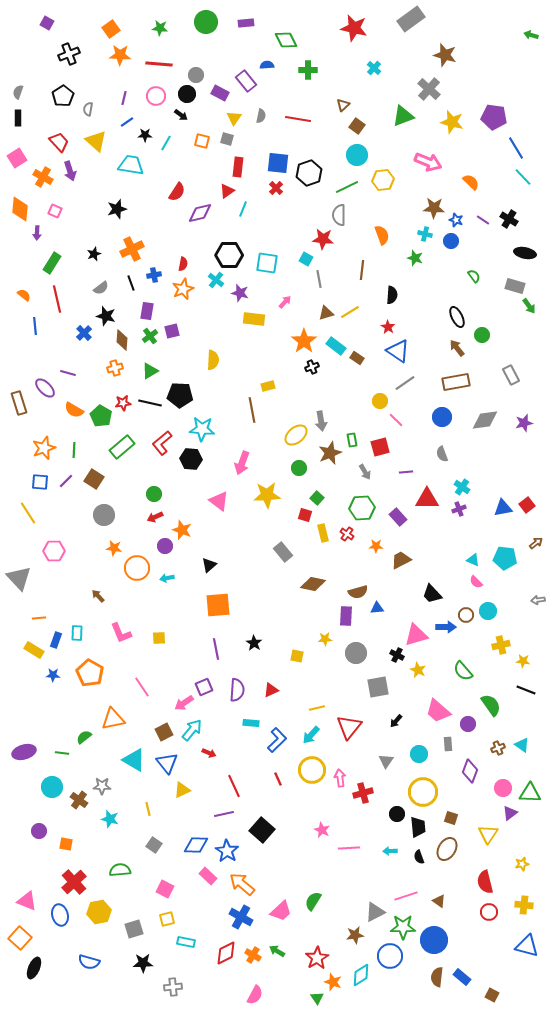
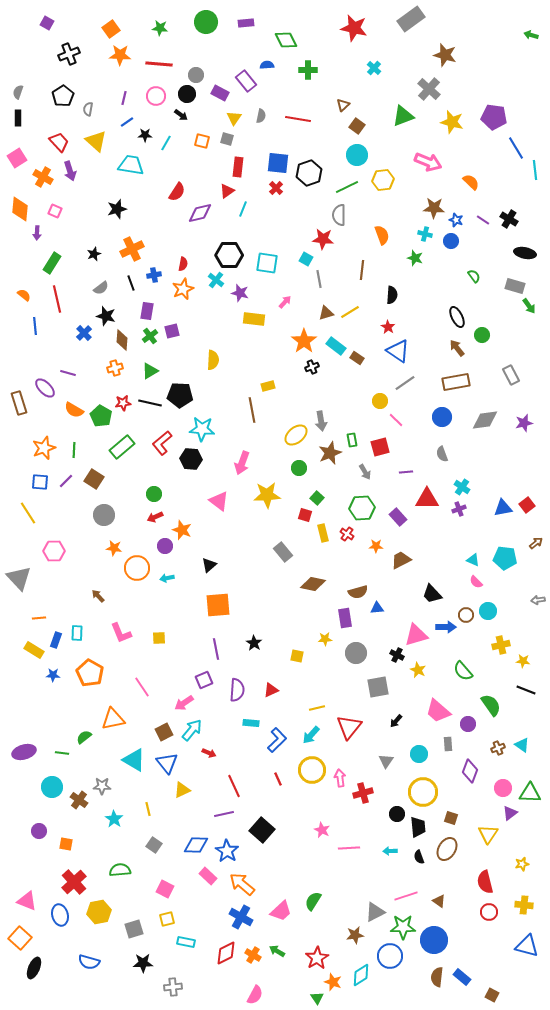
cyan line at (523, 177): moved 12 px right, 7 px up; rotated 36 degrees clockwise
purple rectangle at (346, 616): moved 1 px left, 2 px down; rotated 12 degrees counterclockwise
purple square at (204, 687): moved 7 px up
cyan star at (110, 819): moved 4 px right; rotated 18 degrees clockwise
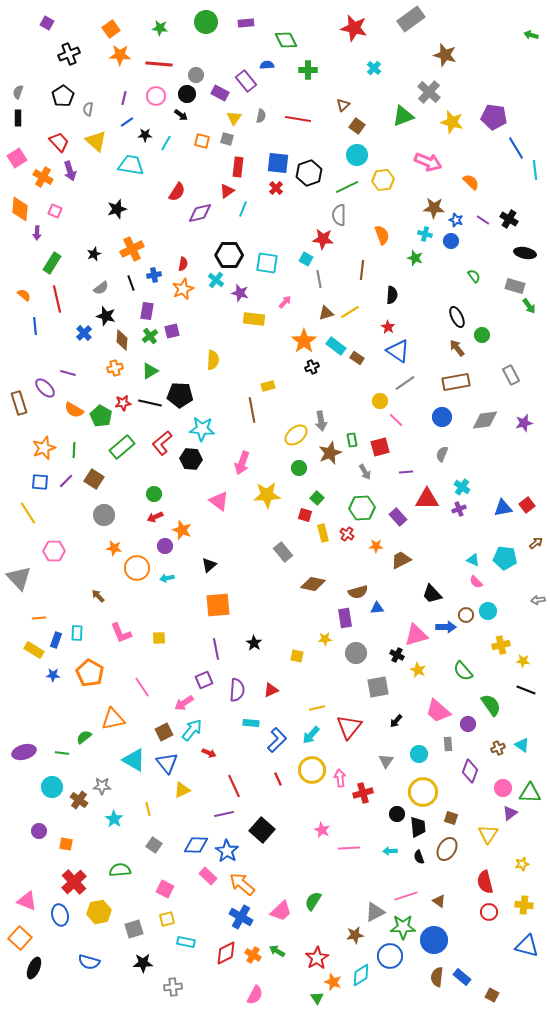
gray cross at (429, 89): moved 3 px down
gray semicircle at (442, 454): rotated 42 degrees clockwise
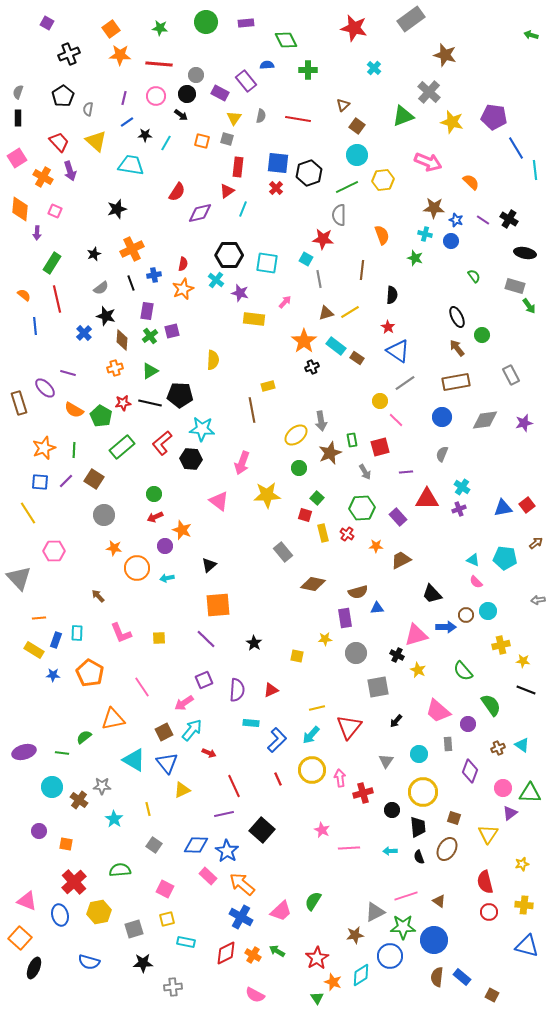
purple line at (216, 649): moved 10 px left, 10 px up; rotated 35 degrees counterclockwise
black circle at (397, 814): moved 5 px left, 4 px up
brown square at (451, 818): moved 3 px right
pink semicircle at (255, 995): rotated 90 degrees clockwise
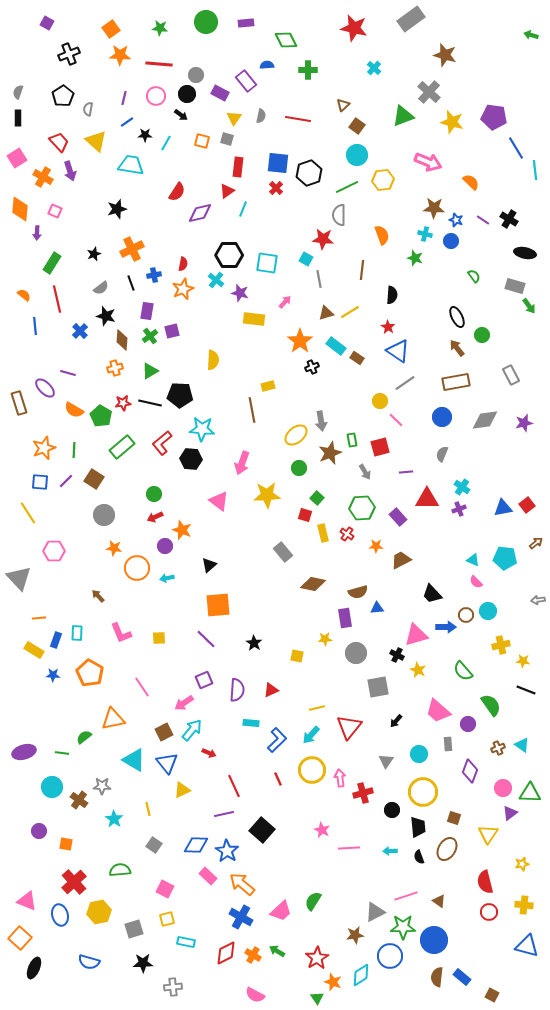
blue cross at (84, 333): moved 4 px left, 2 px up
orange star at (304, 341): moved 4 px left
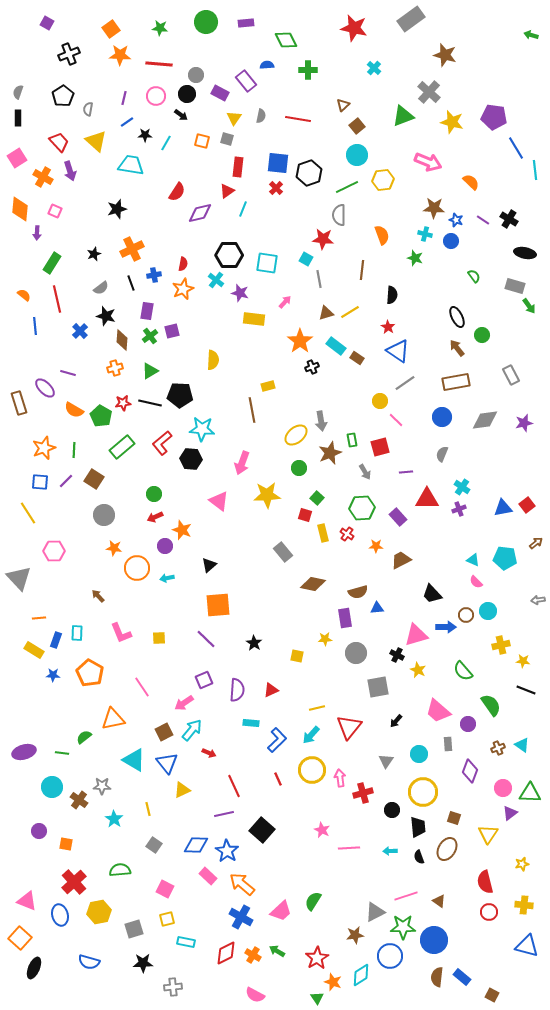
brown square at (357, 126): rotated 14 degrees clockwise
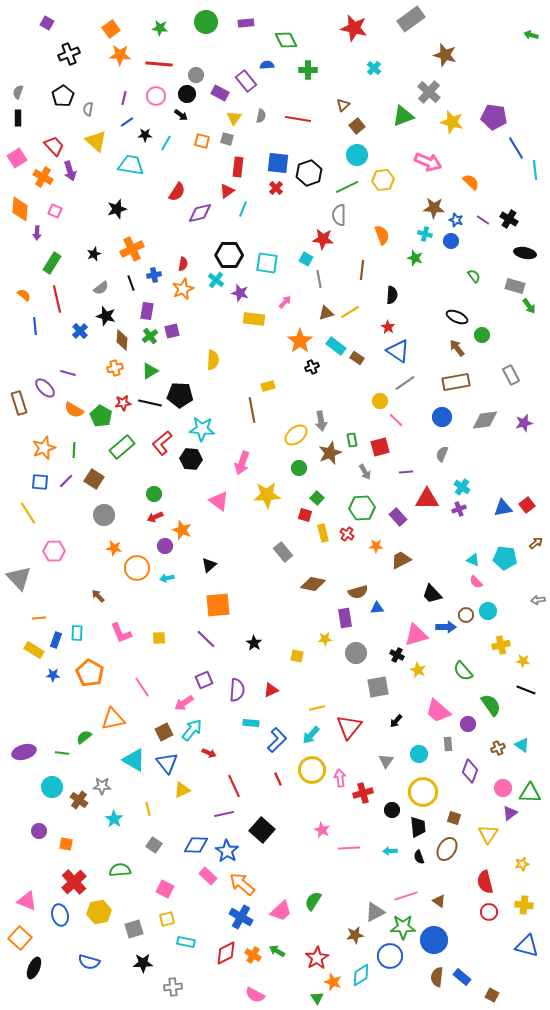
red trapezoid at (59, 142): moved 5 px left, 4 px down
black ellipse at (457, 317): rotated 40 degrees counterclockwise
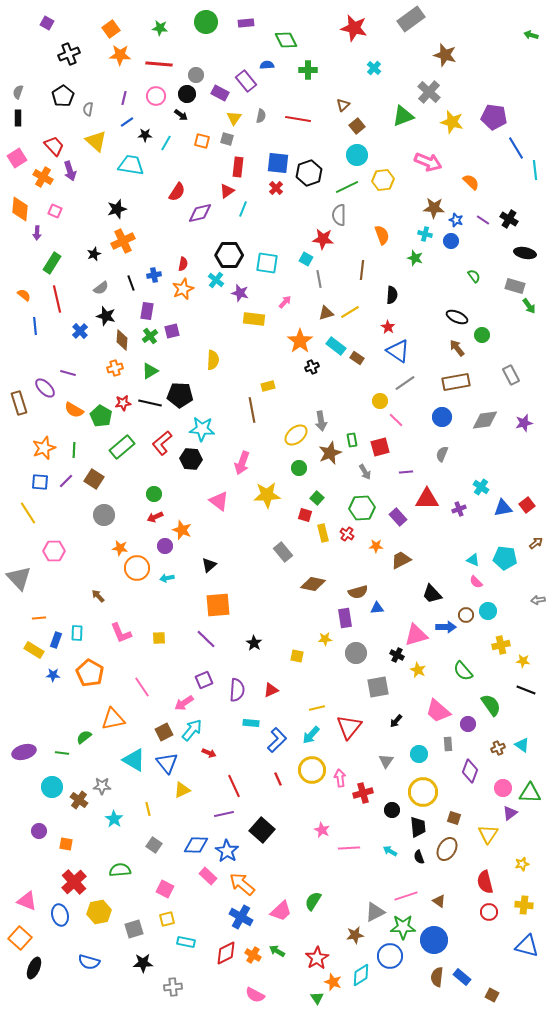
orange cross at (132, 249): moved 9 px left, 8 px up
cyan cross at (462, 487): moved 19 px right
orange star at (114, 548): moved 6 px right
cyan arrow at (390, 851): rotated 32 degrees clockwise
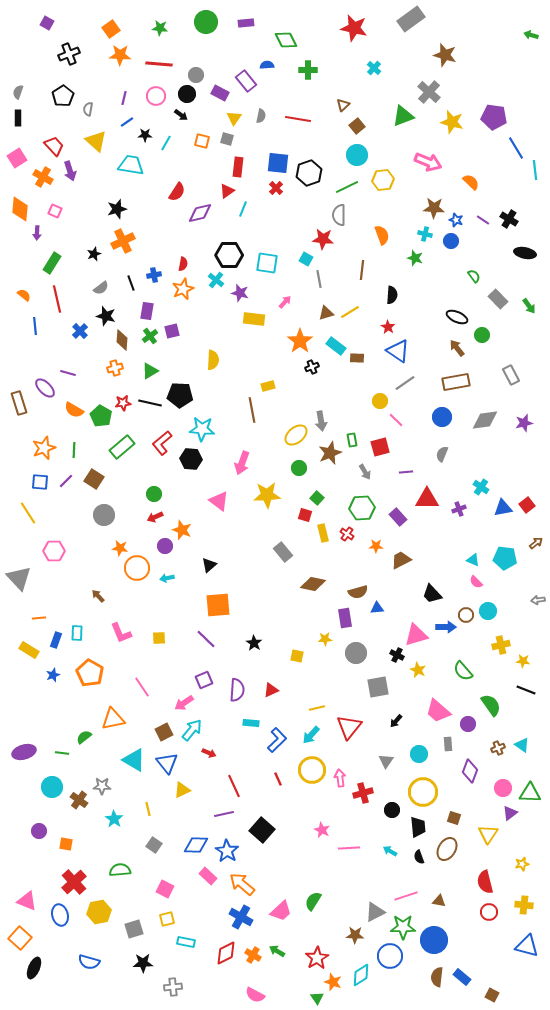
gray rectangle at (515, 286): moved 17 px left, 13 px down; rotated 30 degrees clockwise
brown rectangle at (357, 358): rotated 32 degrees counterclockwise
yellow rectangle at (34, 650): moved 5 px left
blue star at (53, 675): rotated 24 degrees counterclockwise
brown triangle at (439, 901): rotated 24 degrees counterclockwise
brown star at (355, 935): rotated 12 degrees clockwise
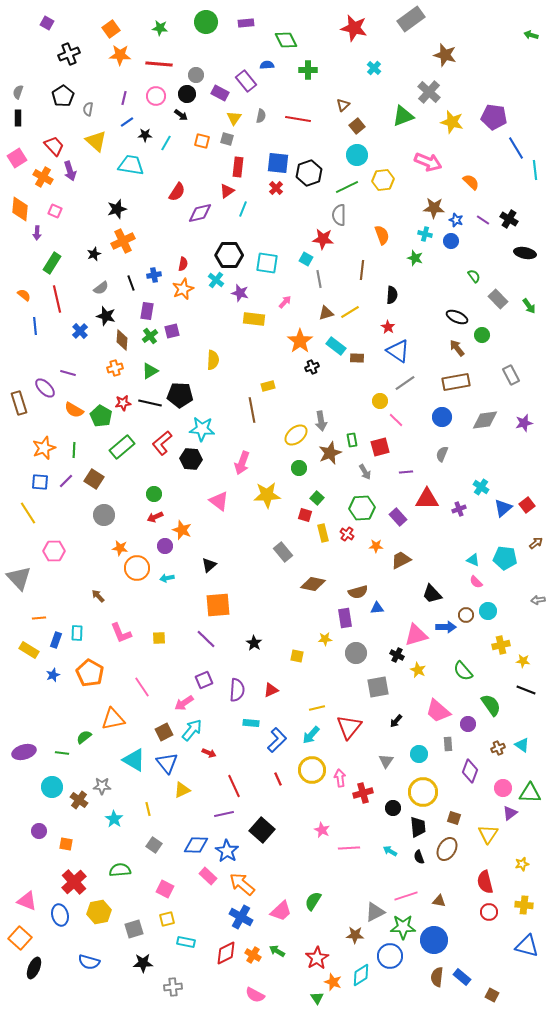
blue triangle at (503, 508): rotated 30 degrees counterclockwise
black circle at (392, 810): moved 1 px right, 2 px up
